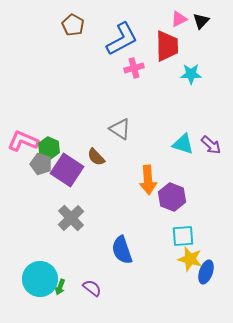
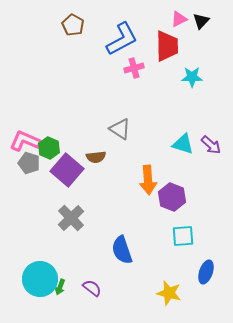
cyan star: moved 1 px right, 3 px down
pink L-shape: moved 2 px right
brown semicircle: rotated 54 degrees counterclockwise
gray pentagon: moved 12 px left, 1 px up
purple square: rotated 8 degrees clockwise
yellow star: moved 21 px left, 34 px down
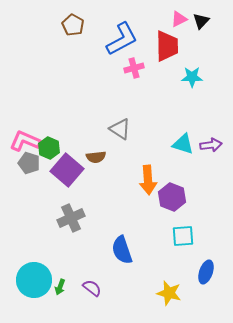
purple arrow: rotated 50 degrees counterclockwise
gray cross: rotated 20 degrees clockwise
cyan circle: moved 6 px left, 1 px down
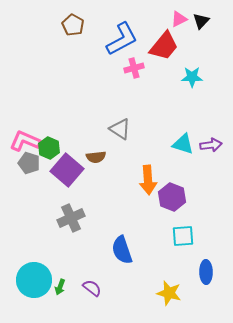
red trapezoid: moved 3 px left; rotated 40 degrees clockwise
blue ellipse: rotated 20 degrees counterclockwise
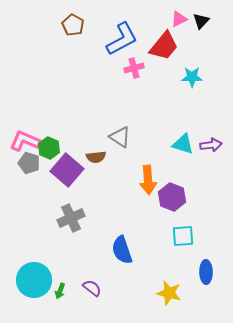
gray triangle: moved 8 px down
green arrow: moved 4 px down
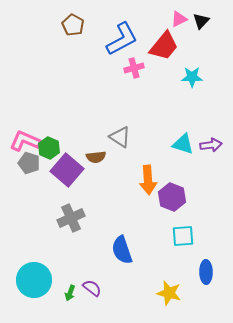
green arrow: moved 10 px right, 2 px down
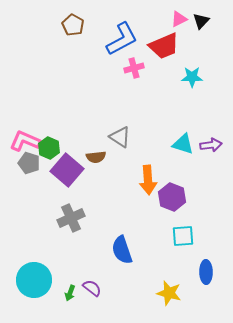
red trapezoid: rotated 28 degrees clockwise
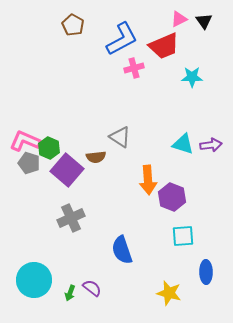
black triangle: moved 3 px right; rotated 18 degrees counterclockwise
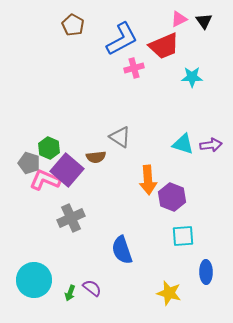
pink L-shape: moved 20 px right, 39 px down
